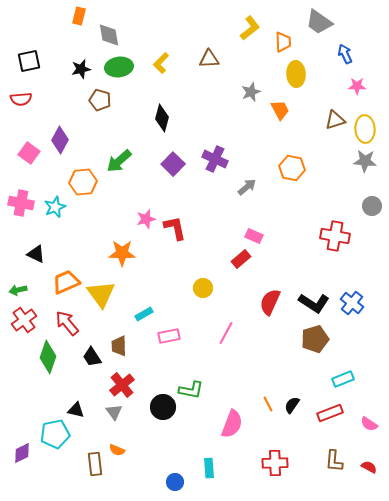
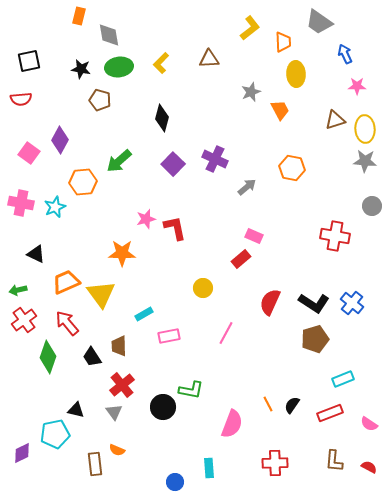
black star at (81, 69): rotated 24 degrees clockwise
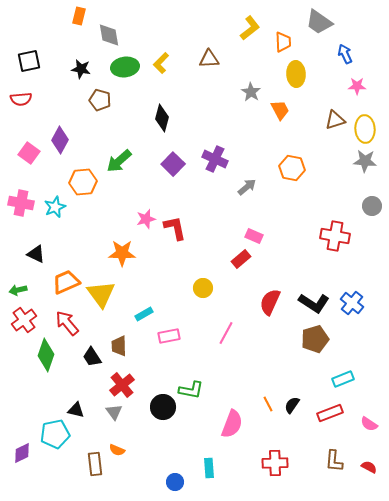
green ellipse at (119, 67): moved 6 px right
gray star at (251, 92): rotated 18 degrees counterclockwise
green diamond at (48, 357): moved 2 px left, 2 px up
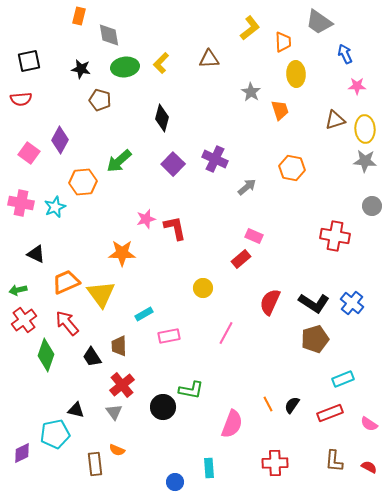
orange trapezoid at (280, 110): rotated 10 degrees clockwise
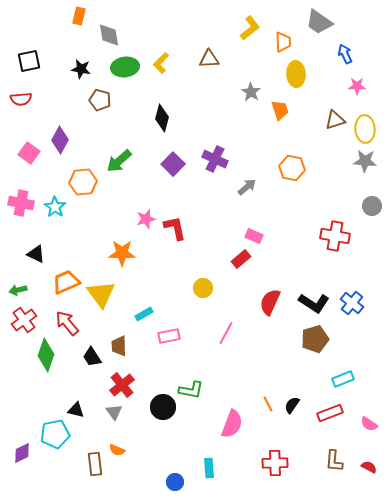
cyan star at (55, 207): rotated 15 degrees counterclockwise
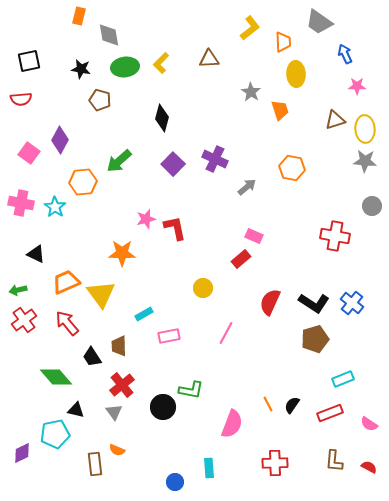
green diamond at (46, 355): moved 10 px right, 22 px down; rotated 60 degrees counterclockwise
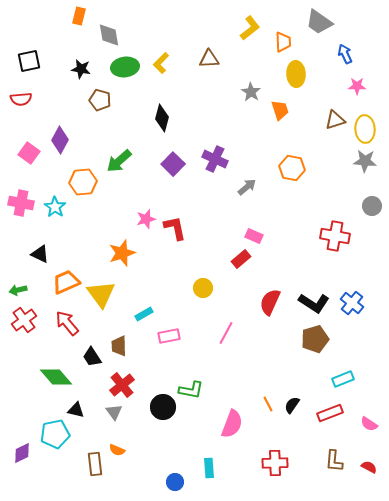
orange star at (122, 253): rotated 20 degrees counterclockwise
black triangle at (36, 254): moved 4 px right
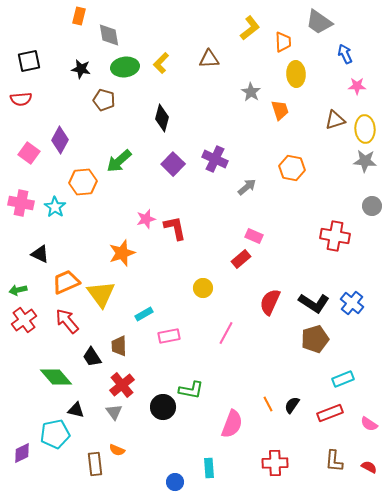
brown pentagon at (100, 100): moved 4 px right
red arrow at (67, 323): moved 2 px up
